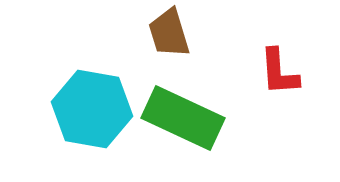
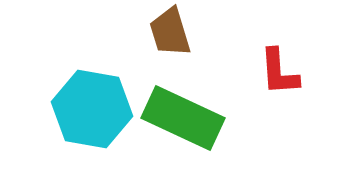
brown trapezoid: moved 1 px right, 1 px up
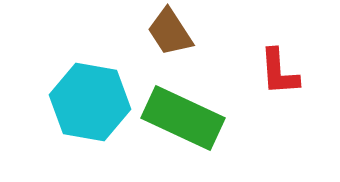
brown trapezoid: rotated 16 degrees counterclockwise
cyan hexagon: moved 2 px left, 7 px up
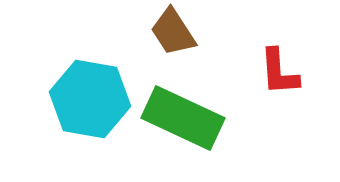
brown trapezoid: moved 3 px right
cyan hexagon: moved 3 px up
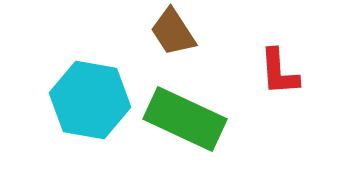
cyan hexagon: moved 1 px down
green rectangle: moved 2 px right, 1 px down
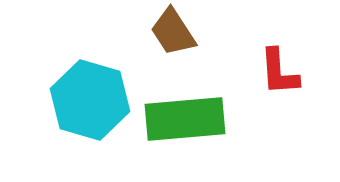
cyan hexagon: rotated 6 degrees clockwise
green rectangle: rotated 30 degrees counterclockwise
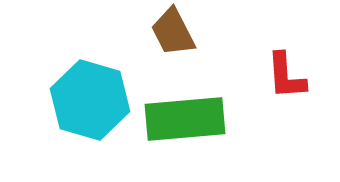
brown trapezoid: rotated 6 degrees clockwise
red L-shape: moved 7 px right, 4 px down
